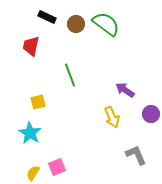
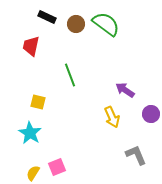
yellow square: rotated 28 degrees clockwise
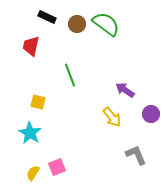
brown circle: moved 1 px right
yellow arrow: rotated 15 degrees counterclockwise
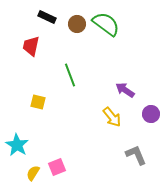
cyan star: moved 13 px left, 12 px down
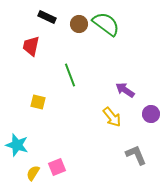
brown circle: moved 2 px right
cyan star: rotated 15 degrees counterclockwise
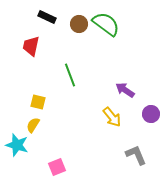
yellow semicircle: moved 48 px up
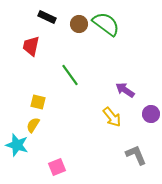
green line: rotated 15 degrees counterclockwise
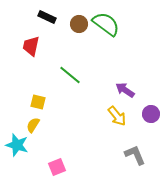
green line: rotated 15 degrees counterclockwise
yellow arrow: moved 5 px right, 1 px up
gray L-shape: moved 1 px left
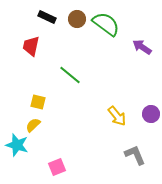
brown circle: moved 2 px left, 5 px up
purple arrow: moved 17 px right, 43 px up
yellow semicircle: rotated 14 degrees clockwise
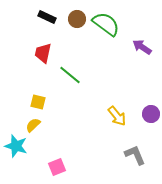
red trapezoid: moved 12 px right, 7 px down
cyan star: moved 1 px left, 1 px down
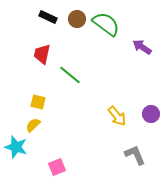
black rectangle: moved 1 px right
red trapezoid: moved 1 px left, 1 px down
cyan star: moved 1 px down
